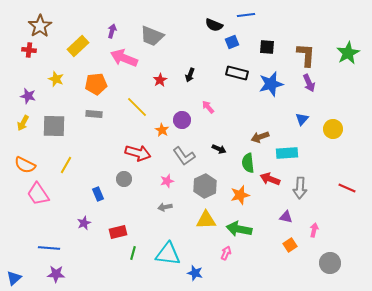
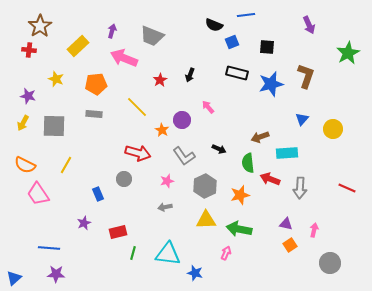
brown L-shape at (306, 55): moved 21 px down; rotated 15 degrees clockwise
purple arrow at (309, 83): moved 58 px up
purple triangle at (286, 217): moved 7 px down
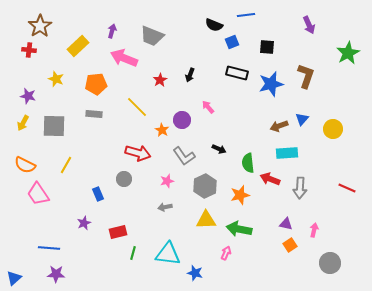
brown arrow at (260, 137): moved 19 px right, 11 px up
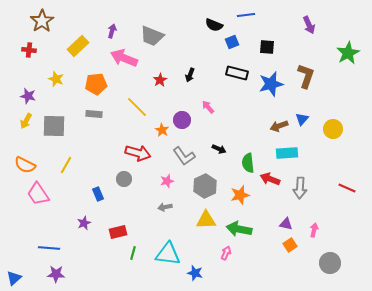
brown star at (40, 26): moved 2 px right, 5 px up
yellow arrow at (23, 123): moved 3 px right, 2 px up
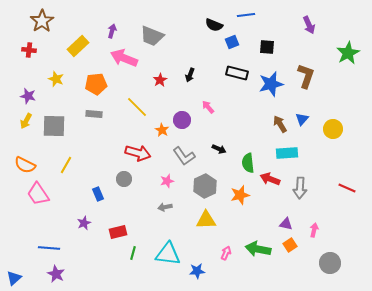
brown arrow at (279, 126): moved 1 px right, 2 px up; rotated 78 degrees clockwise
green arrow at (239, 229): moved 19 px right, 20 px down
blue star at (195, 273): moved 2 px right, 2 px up; rotated 21 degrees counterclockwise
purple star at (56, 274): rotated 24 degrees clockwise
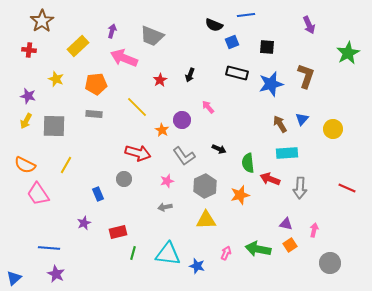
blue star at (197, 271): moved 5 px up; rotated 21 degrees clockwise
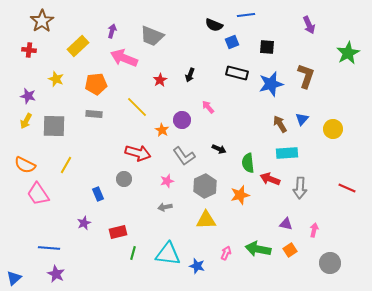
orange square at (290, 245): moved 5 px down
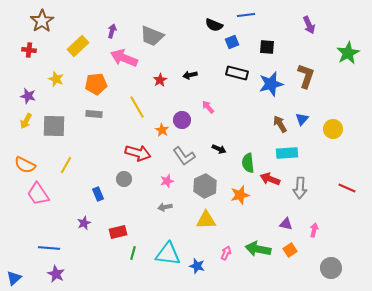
black arrow at (190, 75): rotated 56 degrees clockwise
yellow line at (137, 107): rotated 15 degrees clockwise
gray circle at (330, 263): moved 1 px right, 5 px down
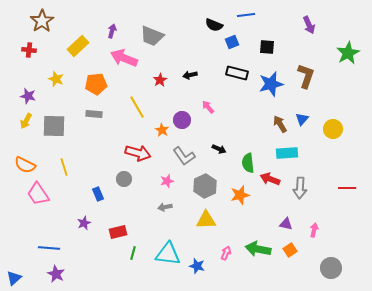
yellow line at (66, 165): moved 2 px left, 2 px down; rotated 48 degrees counterclockwise
red line at (347, 188): rotated 24 degrees counterclockwise
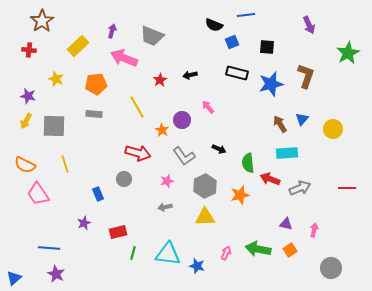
yellow line at (64, 167): moved 1 px right, 3 px up
gray arrow at (300, 188): rotated 115 degrees counterclockwise
yellow triangle at (206, 220): moved 1 px left, 3 px up
